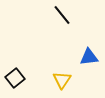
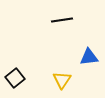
black line: moved 5 px down; rotated 60 degrees counterclockwise
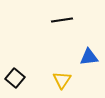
black square: rotated 12 degrees counterclockwise
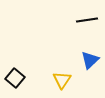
black line: moved 25 px right
blue triangle: moved 1 px right, 3 px down; rotated 36 degrees counterclockwise
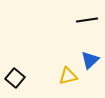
yellow triangle: moved 6 px right, 4 px up; rotated 42 degrees clockwise
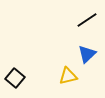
black line: rotated 25 degrees counterclockwise
blue triangle: moved 3 px left, 6 px up
